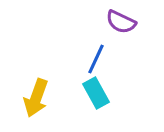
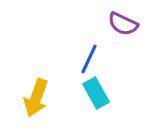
purple semicircle: moved 2 px right, 2 px down
blue line: moved 7 px left
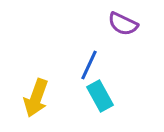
blue line: moved 6 px down
cyan rectangle: moved 4 px right, 3 px down
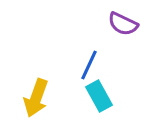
cyan rectangle: moved 1 px left
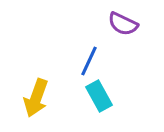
blue line: moved 4 px up
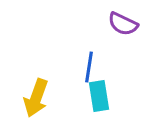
blue line: moved 6 px down; rotated 16 degrees counterclockwise
cyan rectangle: rotated 20 degrees clockwise
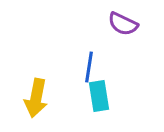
yellow arrow: rotated 9 degrees counterclockwise
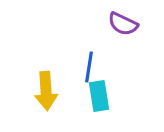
yellow arrow: moved 10 px right, 7 px up; rotated 15 degrees counterclockwise
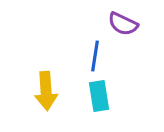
blue line: moved 6 px right, 11 px up
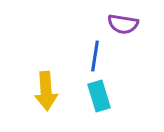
purple semicircle: rotated 16 degrees counterclockwise
cyan rectangle: rotated 8 degrees counterclockwise
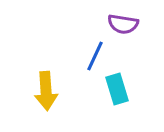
blue line: rotated 16 degrees clockwise
cyan rectangle: moved 18 px right, 7 px up
